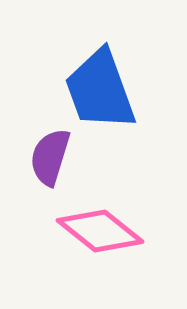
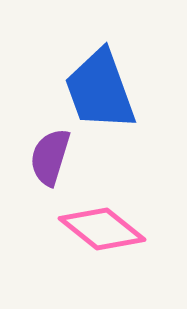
pink diamond: moved 2 px right, 2 px up
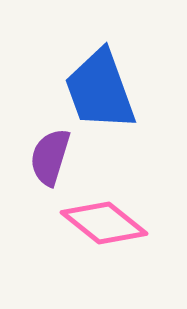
pink diamond: moved 2 px right, 6 px up
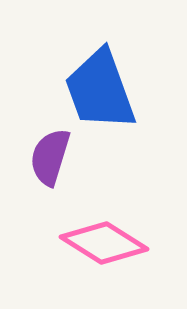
pink diamond: moved 20 px down; rotated 6 degrees counterclockwise
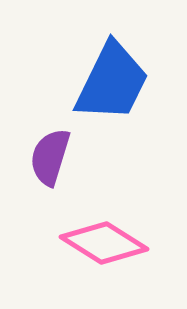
blue trapezoid: moved 12 px right, 8 px up; rotated 134 degrees counterclockwise
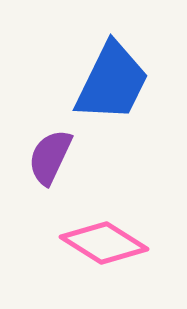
purple semicircle: rotated 8 degrees clockwise
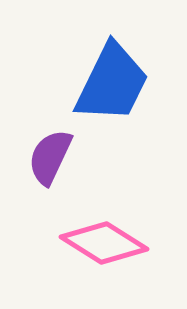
blue trapezoid: moved 1 px down
